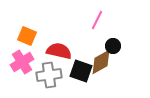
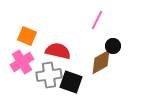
red semicircle: moved 1 px left
black square: moved 10 px left, 11 px down
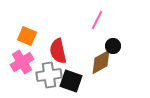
red semicircle: rotated 115 degrees counterclockwise
black square: moved 1 px up
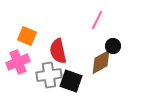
pink cross: moved 4 px left; rotated 10 degrees clockwise
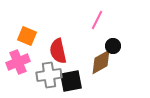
black square: rotated 30 degrees counterclockwise
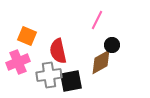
black circle: moved 1 px left, 1 px up
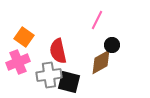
orange square: moved 3 px left, 1 px down; rotated 12 degrees clockwise
black square: moved 2 px left, 1 px down; rotated 25 degrees clockwise
